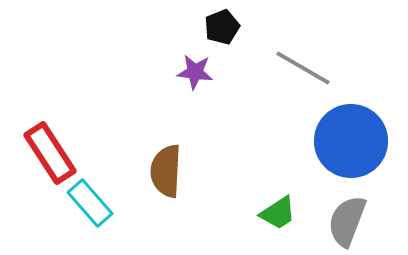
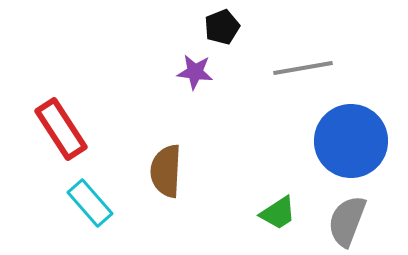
gray line: rotated 40 degrees counterclockwise
red rectangle: moved 11 px right, 24 px up
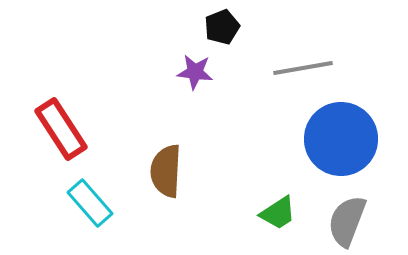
blue circle: moved 10 px left, 2 px up
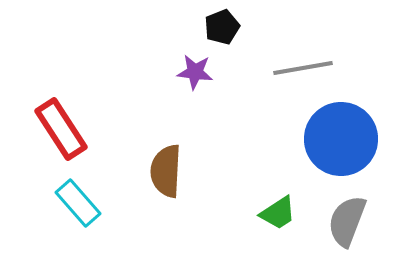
cyan rectangle: moved 12 px left
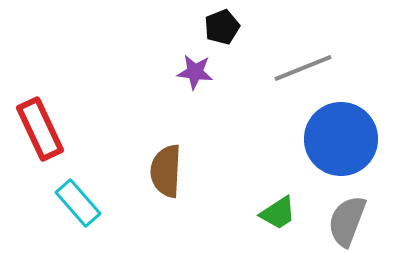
gray line: rotated 12 degrees counterclockwise
red rectangle: moved 21 px left; rotated 8 degrees clockwise
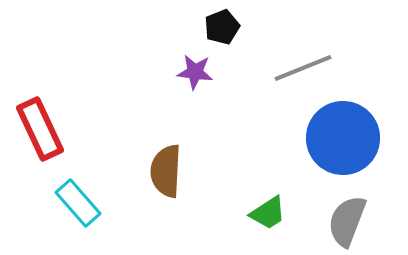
blue circle: moved 2 px right, 1 px up
green trapezoid: moved 10 px left
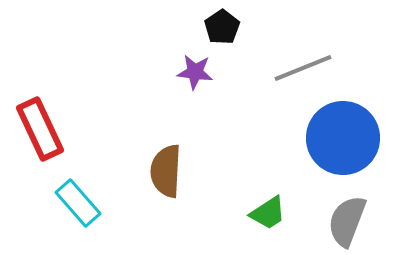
black pentagon: rotated 12 degrees counterclockwise
